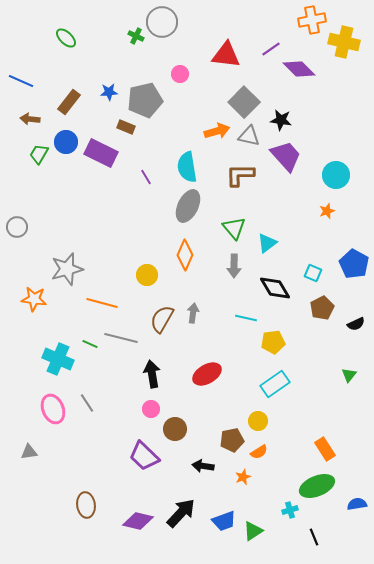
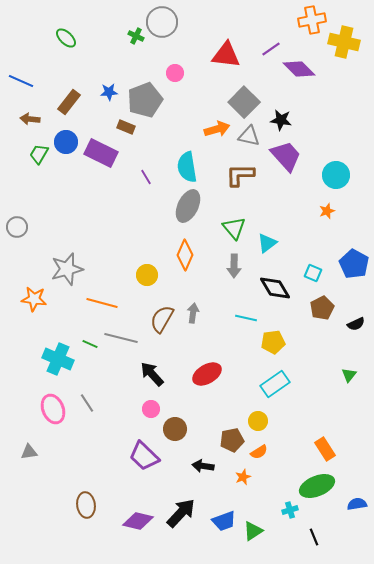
pink circle at (180, 74): moved 5 px left, 1 px up
gray pentagon at (145, 100): rotated 8 degrees counterclockwise
orange arrow at (217, 131): moved 2 px up
black arrow at (152, 374): rotated 32 degrees counterclockwise
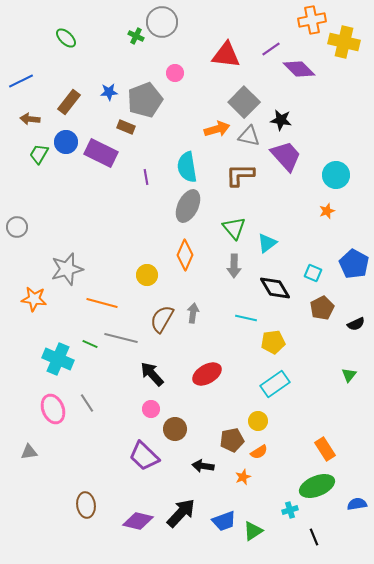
blue line at (21, 81): rotated 50 degrees counterclockwise
purple line at (146, 177): rotated 21 degrees clockwise
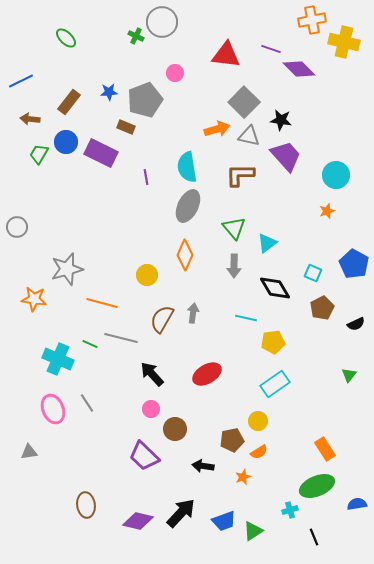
purple line at (271, 49): rotated 54 degrees clockwise
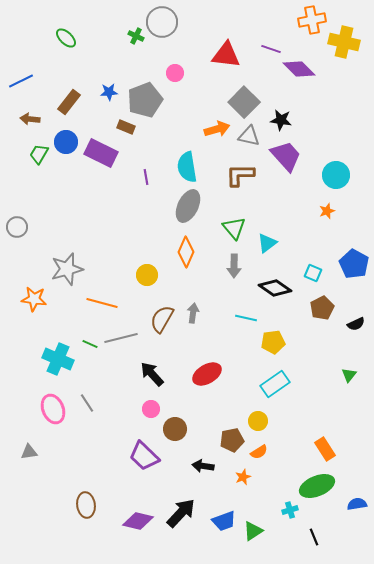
orange diamond at (185, 255): moved 1 px right, 3 px up
black diamond at (275, 288): rotated 24 degrees counterclockwise
gray line at (121, 338): rotated 28 degrees counterclockwise
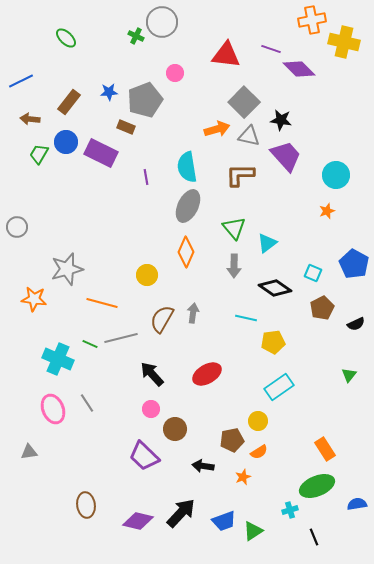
cyan rectangle at (275, 384): moved 4 px right, 3 px down
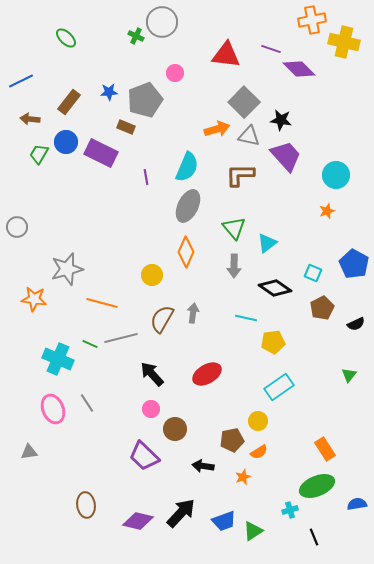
cyan semicircle at (187, 167): rotated 148 degrees counterclockwise
yellow circle at (147, 275): moved 5 px right
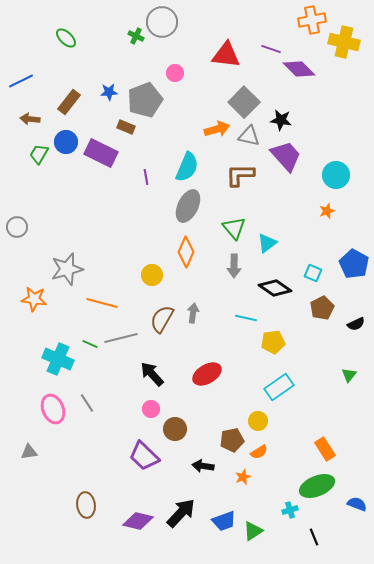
blue semicircle at (357, 504): rotated 30 degrees clockwise
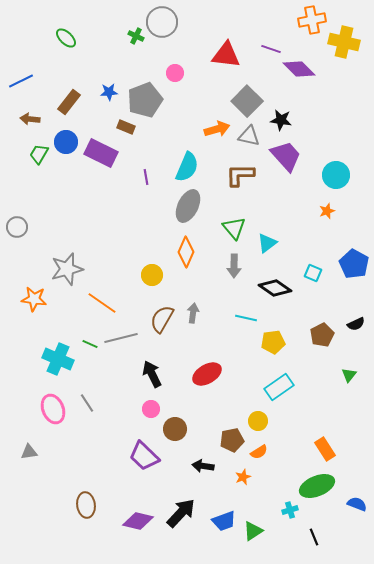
gray square at (244, 102): moved 3 px right, 1 px up
orange line at (102, 303): rotated 20 degrees clockwise
brown pentagon at (322, 308): moved 27 px down
black arrow at (152, 374): rotated 16 degrees clockwise
